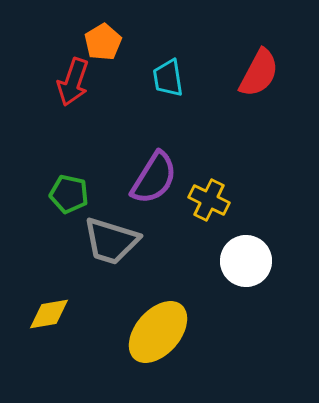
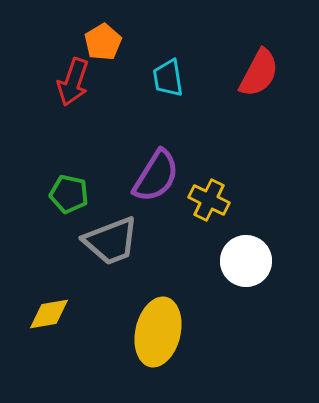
purple semicircle: moved 2 px right, 2 px up
gray trapezoid: rotated 38 degrees counterclockwise
yellow ellipse: rotated 28 degrees counterclockwise
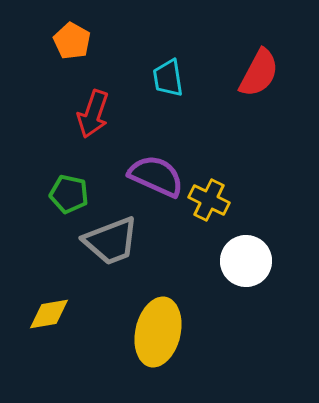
orange pentagon: moved 31 px left, 1 px up; rotated 12 degrees counterclockwise
red arrow: moved 20 px right, 32 px down
purple semicircle: rotated 98 degrees counterclockwise
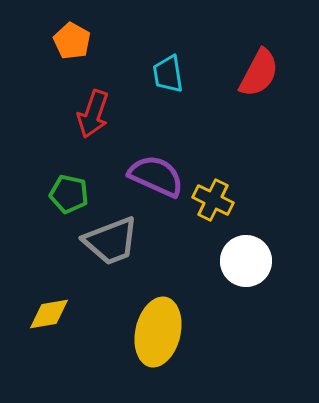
cyan trapezoid: moved 4 px up
yellow cross: moved 4 px right
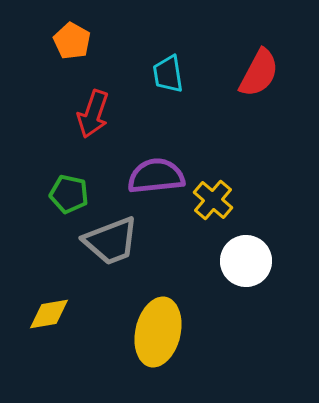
purple semicircle: rotated 30 degrees counterclockwise
yellow cross: rotated 15 degrees clockwise
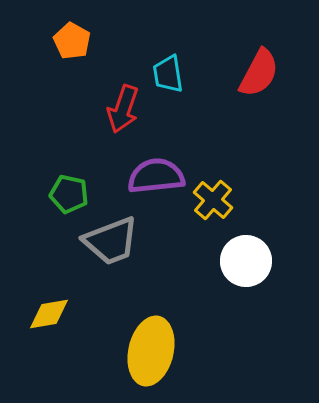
red arrow: moved 30 px right, 5 px up
yellow ellipse: moved 7 px left, 19 px down
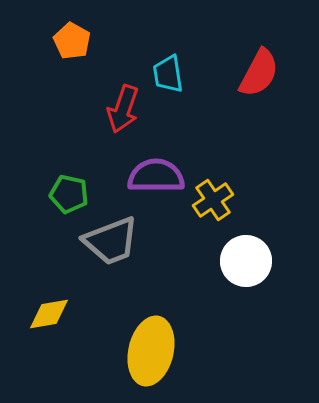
purple semicircle: rotated 6 degrees clockwise
yellow cross: rotated 15 degrees clockwise
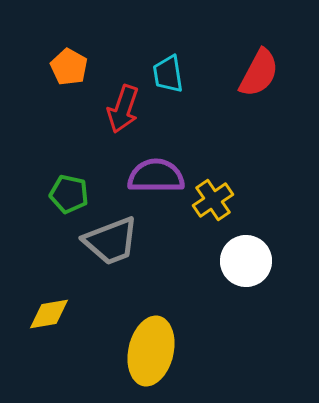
orange pentagon: moved 3 px left, 26 px down
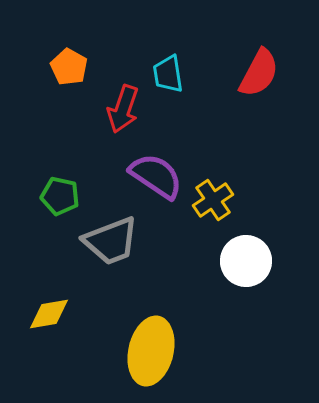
purple semicircle: rotated 34 degrees clockwise
green pentagon: moved 9 px left, 2 px down
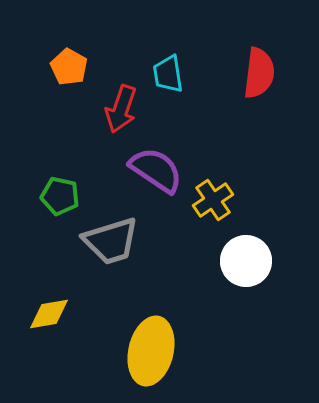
red semicircle: rotated 21 degrees counterclockwise
red arrow: moved 2 px left
purple semicircle: moved 6 px up
gray trapezoid: rotated 4 degrees clockwise
